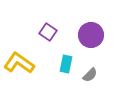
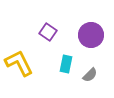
yellow L-shape: rotated 28 degrees clockwise
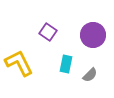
purple circle: moved 2 px right
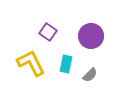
purple circle: moved 2 px left, 1 px down
yellow L-shape: moved 12 px right
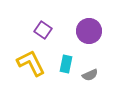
purple square: moved 5 px left, 2 px up
purple circle: moved 2 px left, 5 px up
gray semicircle: rotated 21 degrees clockwise
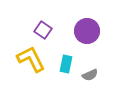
purple circle: moved 2 px left
yellow L-shape: moved 4 px up
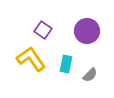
yellow L-shape: rotated 8 degrees counterclockwise
gray semicircle: rotated 21 degrees counterclockwise
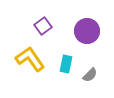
purple square: moved 4 px up; rotated 18 degrees clockwise
yellow L-shape: moved 1 px left
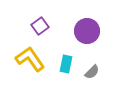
purple square: moved 3 px left
gray semicircle: moved 2 px right, 3 px up
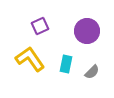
purple square: rotated 12 degrees clockwise
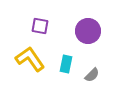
purple square: rotated 36 degrees clockwise
purple circle: moved 1 px right
gray semicircle: moved 3 px down
